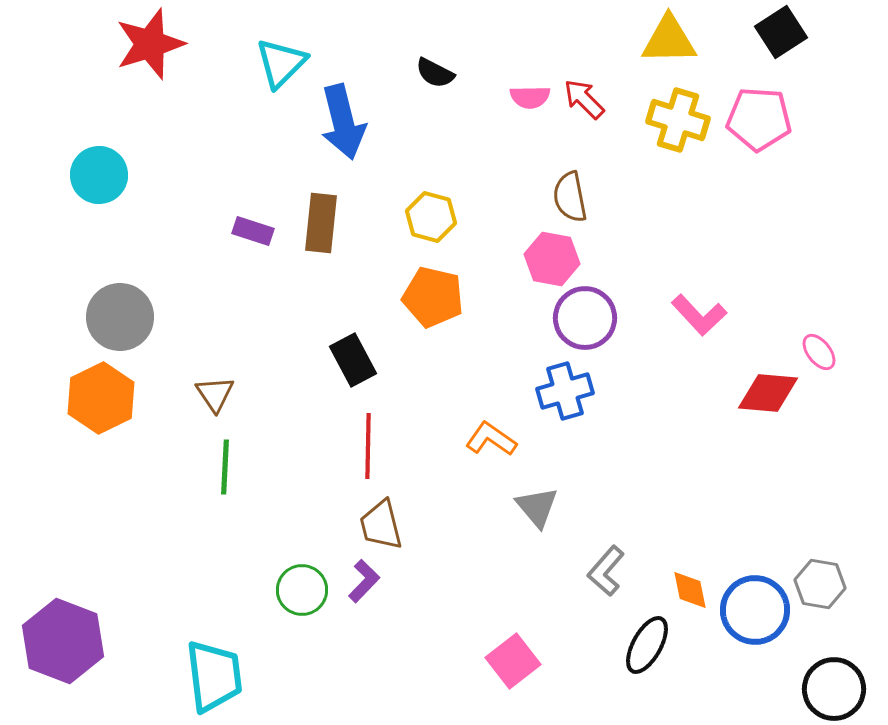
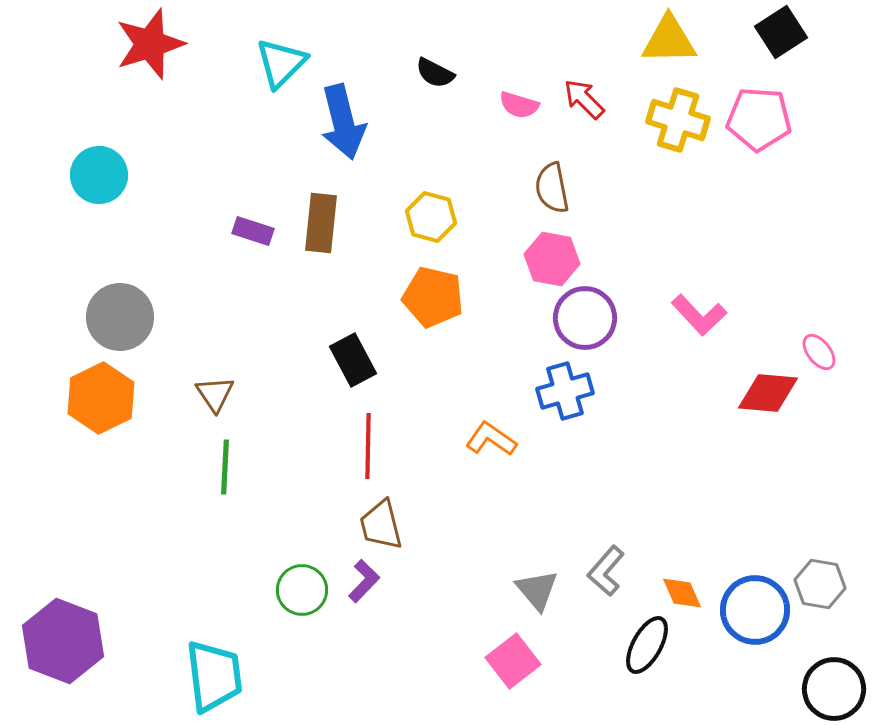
pink semicircle at (530, 97): moved 11 px left, 8 px down; rotated 18 degrees clockwise
brown semicircle at (570, 197): moved 18 px left, 9 px up
gray triangle at (537, 507): moved 83 px down
orange diamond at (690, 590): moved 8 px left, 3 px down; rotated 12 degrees counterclockwise
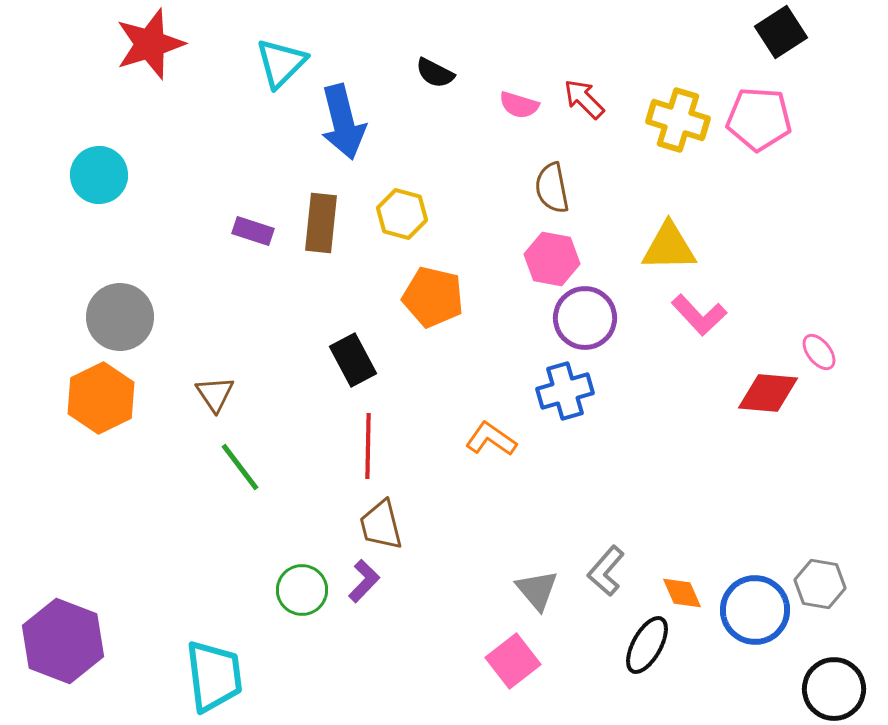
yellow triangle at (669, 40): moved 207 px down
yellow hexagon at (431, 217): moved 29 px left, 3 px up
green line at (225, 467): moved 15 px right; rotated 40 degrees counterclockwise
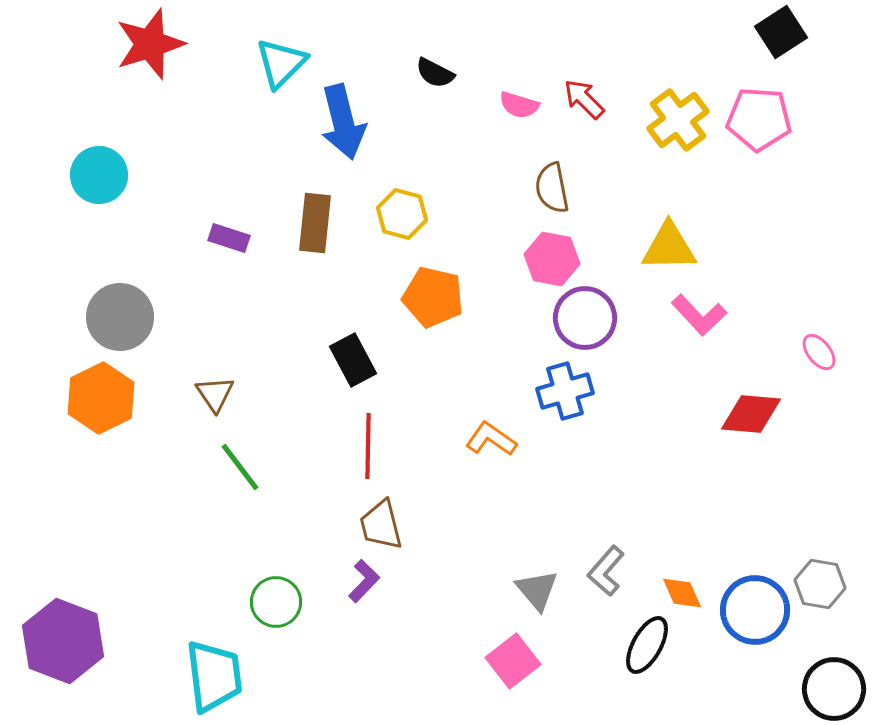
yellow cross at (678, 120): rotated 36 degrees clockwise
brown rectangle at (321, 223): moved 6 px left
purple rectangle at (253, 231): moved 24 px left, 7 px down
red diamond at (768, 393): moved 17 px left, 21 px down
green circle at (302, 590): moved 26 px left, 12 px down
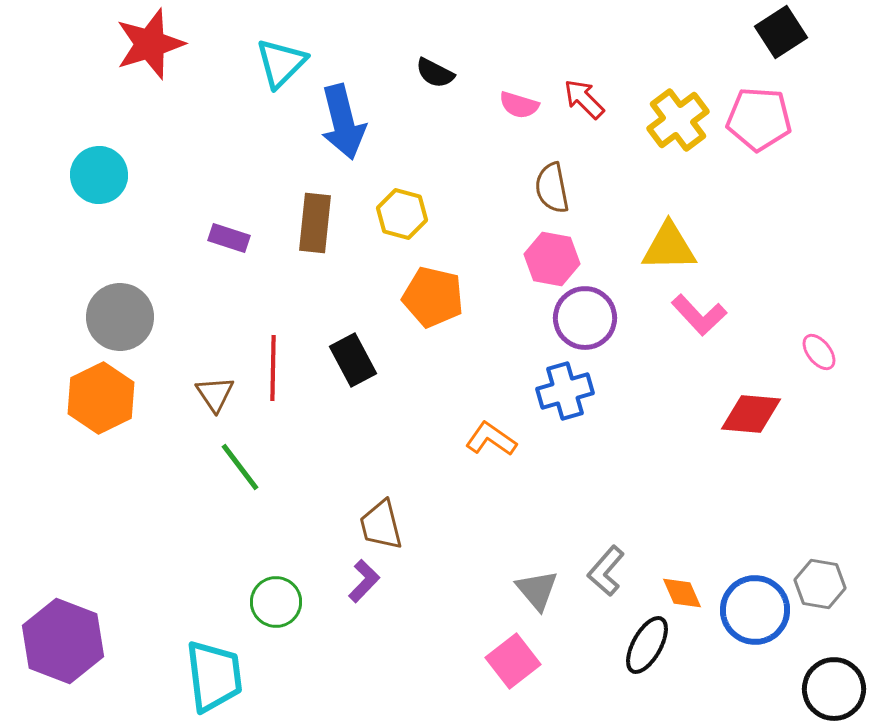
red line at (368, 446): moved 95 px left, 78 px up
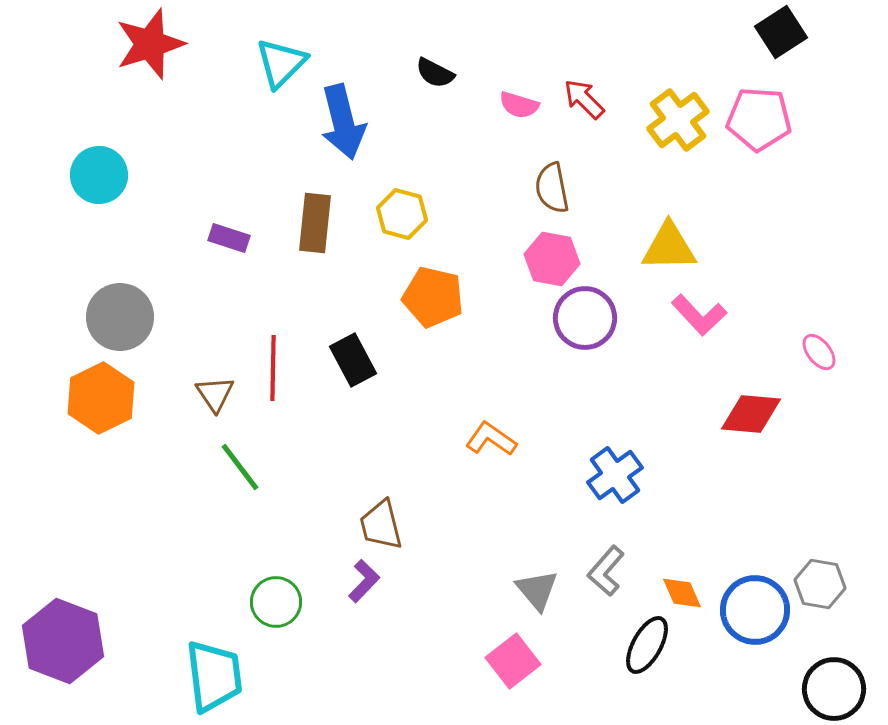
blue cross at (565, 391): moved 50 px right, 84 px down; rotated 20 degrees counterclockwise
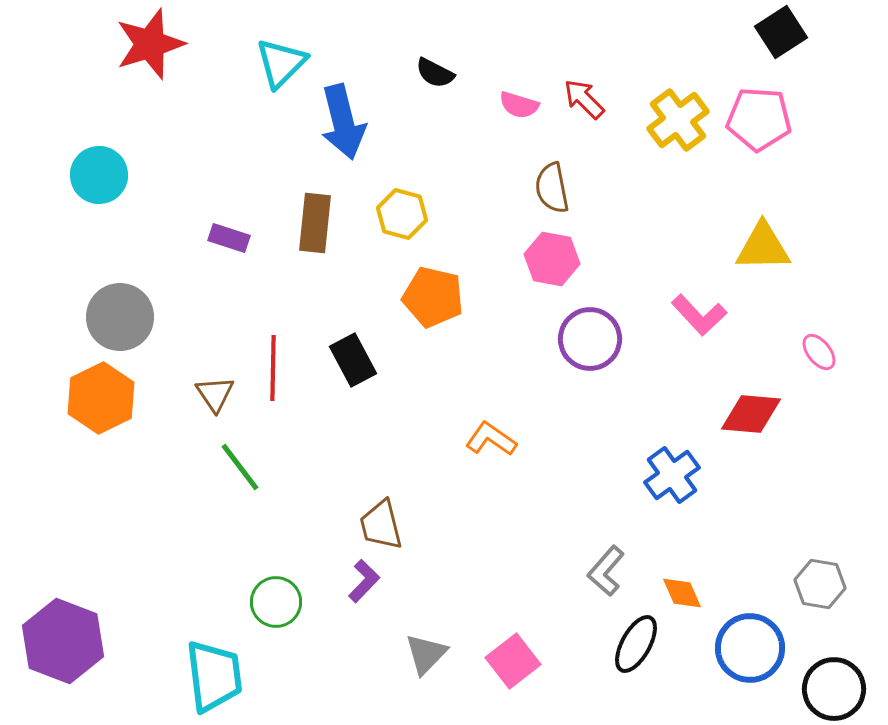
yellow triangle at (669, 247): moved 94 px right
purple circle at (585, 318): moved 5 px right, 21 px down
blue cross at (615, 475): moved 57 px right
gray triangle at (537, 590): moved 111 px left, 64 px down; rotated 24 degrees clockwise
blue circle at (755, 610): moved 5 px left, 38 px down
black ellipse at (647, 645): moved 11 px left, 1 px up
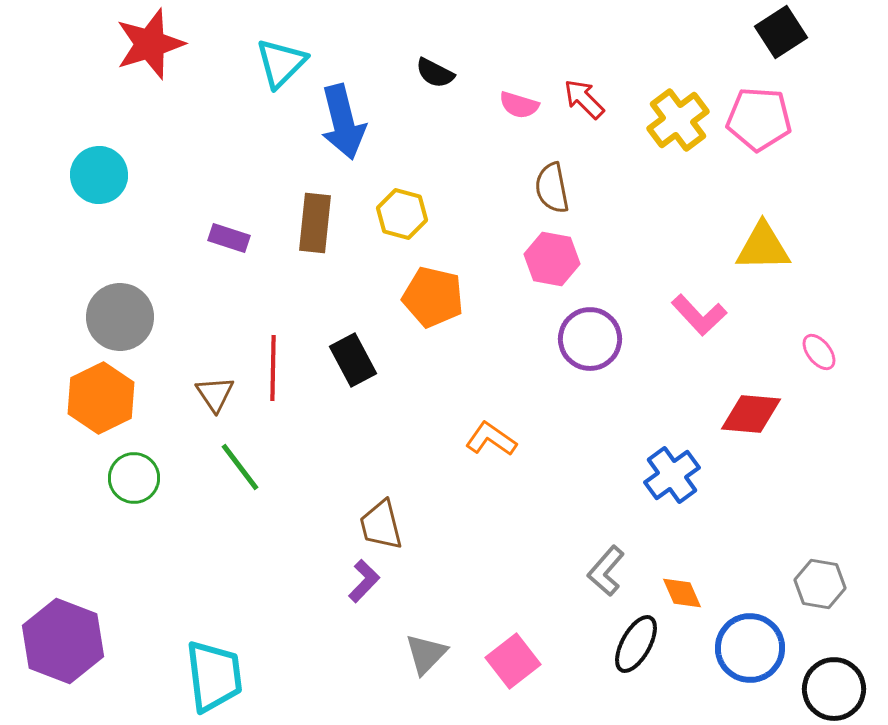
green circle at (276, 602): moved 142 px left, 124 px up
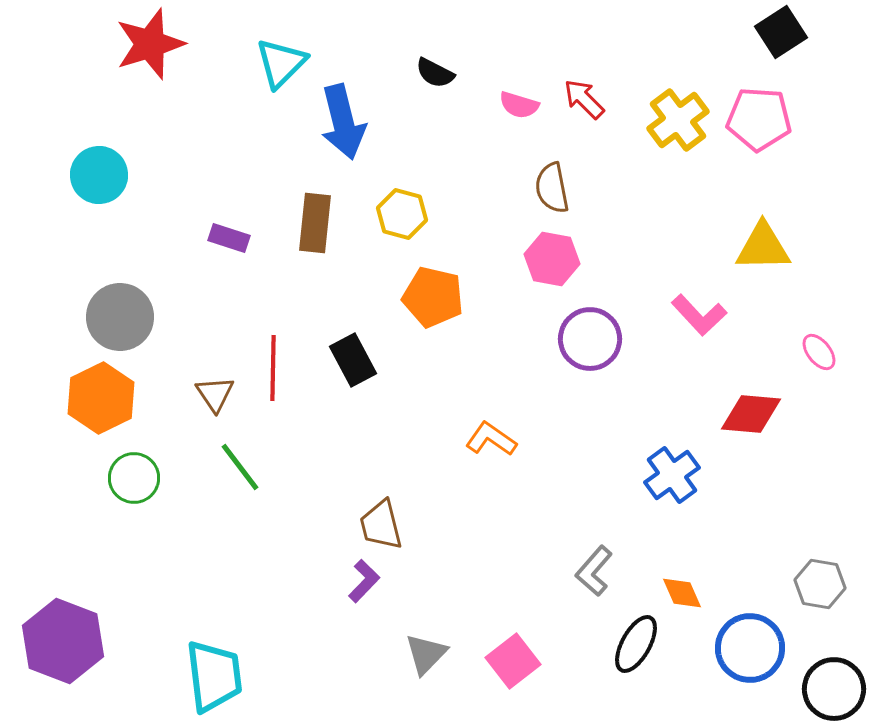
gray L-shape at (606, 571): moved 12 px left
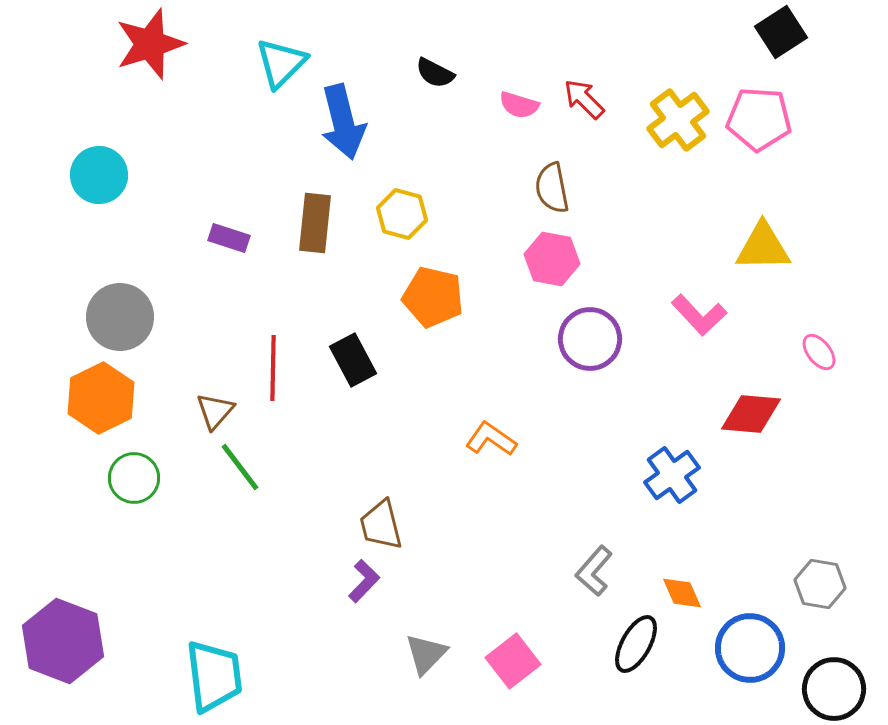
brown triangle at (215, 394): moved 17 px down; rotated 15 degrees clockwise
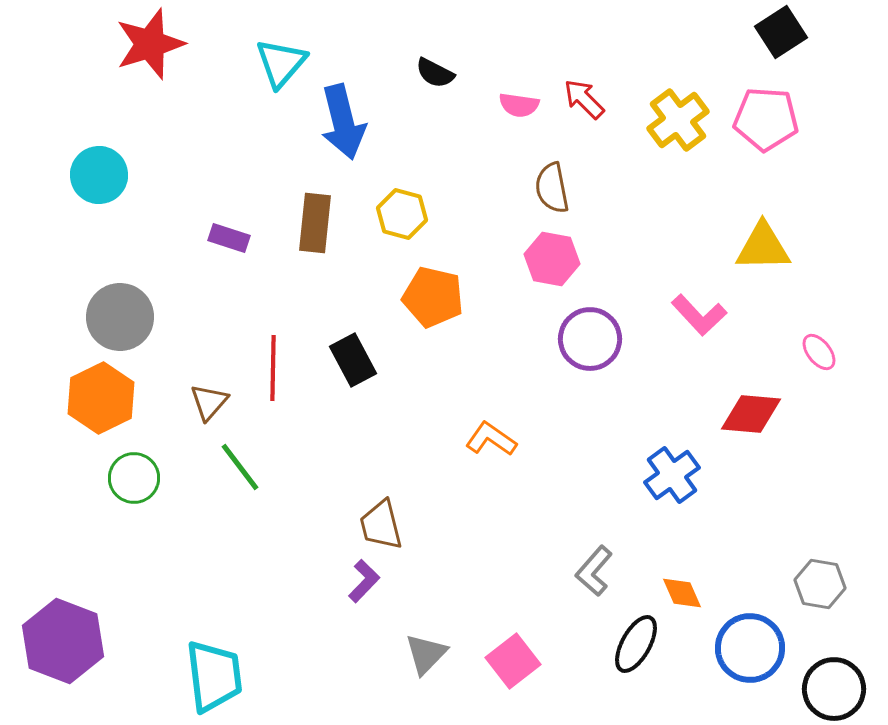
cyan triangle at (281, 63): rotated 4 degrees counterclockwise
pink semicircle at (519, 105): rotated 9 degrees counterclockwise
pink pentagon at (759, 119): moved 7 px right
brown triangle at (215, 411): moved 6 px left, 9 px up
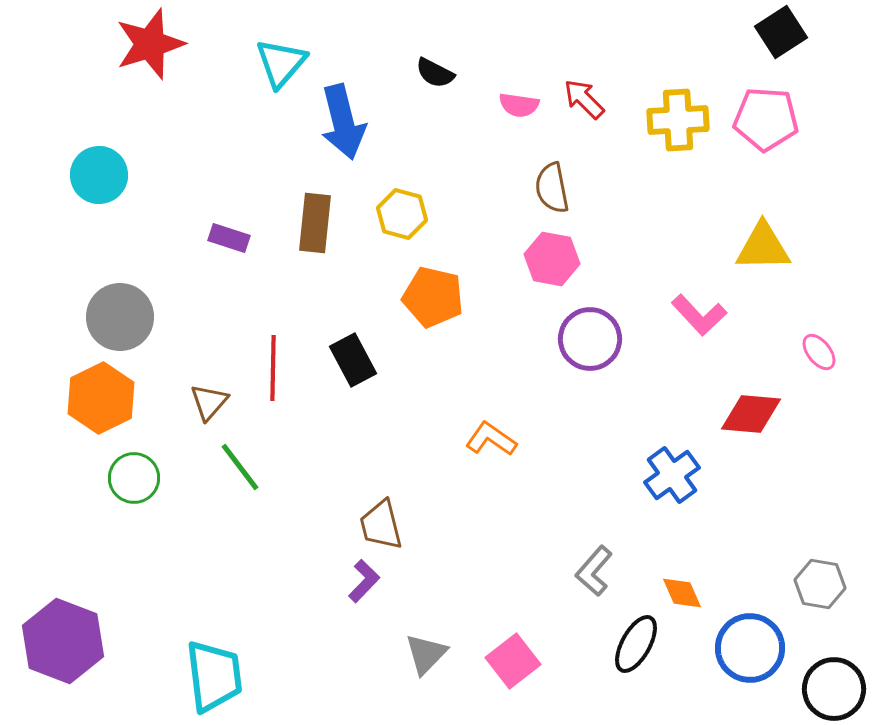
yellow cross at (678, 120): rotated 34 degrees clockwise
